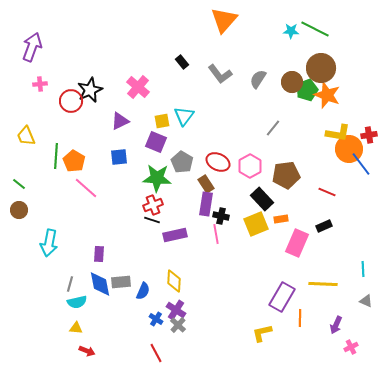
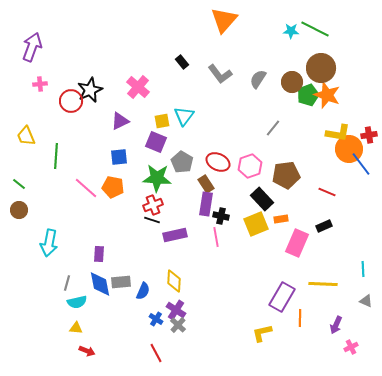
green pentagon at (307, 90): moved 1 px right, 5 px down
orange pentagon at (74, 161): moved 39 px right, 26 px down; rotated 20 degrees counterclockwise
pink hexagon at (250, 166): rotated 10 degrees clockwise
pink line at (216, 234): moved 3 px down
gray line at (70, 284): moved 3 px left, 1 px up
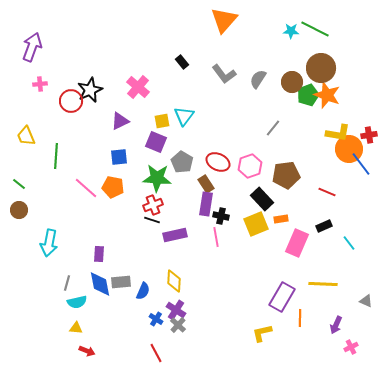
gray L-shape at (220, 74): moved 4 px right
cyan line at (363, 269): moved 14 px left, 26 px up; rotated 35 degrees counterclockwise
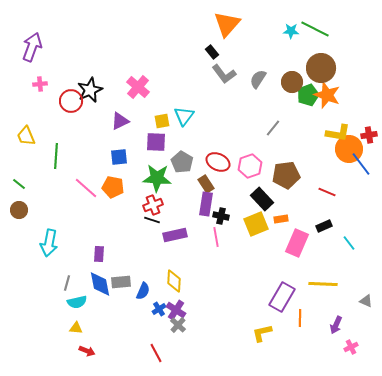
orange triangle at (224, 20): moved 3 px right, 4 px down
black rectangle at (182, 62): moved 30 px right, 10 px up
purple square at (156, 142): rotated 20 degrees counterclockwise
blue cross at (156, 319): moved 3 px right, 10 px up; rotated 24 degrees clockwise
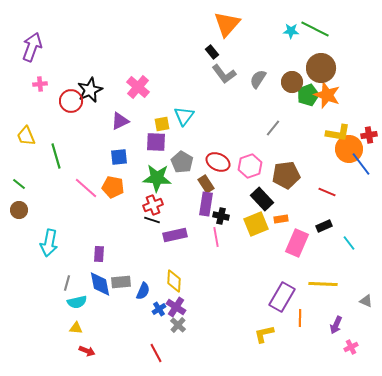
yellow square at (162, 121): moved 3 px down
green line at (56, 156): rotated 20 degrees counterclockwise
purple cross at (176, 310): moved 3 px up
yellow L-shape at (262, 333): moved 2 px right, 1 px down
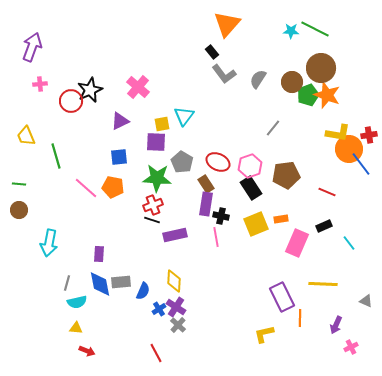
green line at (19, 184): rotated 32 degrees counterclockwise
black rectangle at (262, 199): moved 11 px left, 11 px up; rotated 10 degrees clockwise
purple rectangle at (282, 297): rotated 56 degrees counterclockwise
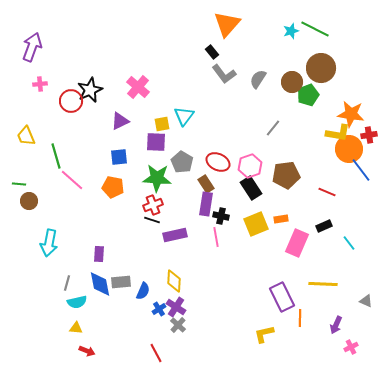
cyan star at (291, 31): rotated 21 degrees counterclockwise
orange star at (327, 95): moved 24 px right, 19 px down; rotated 12 degrees counterclockwise
blue line at (361, 164): moved 6 px down
pink line at (86, 188): moved 14 px left, 8 px up
brown circle at (19, 210): moved 10 px right, 9 px up
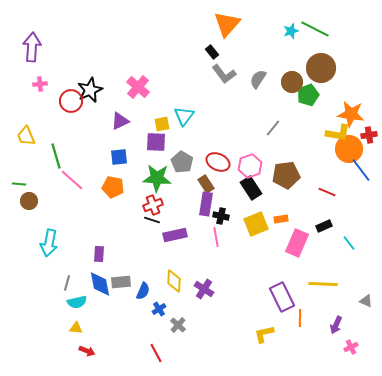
purple arrow at (32, 47): rotated 16 degrees counterclockwise
purple cross at (176, 307): moved 28 px right, 18 px up
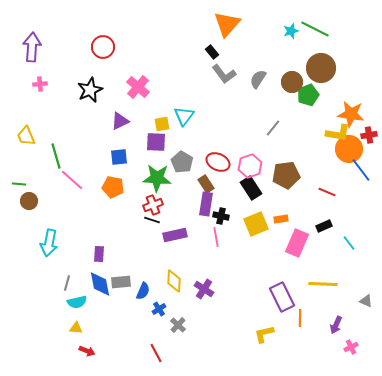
red circle at (71, 101): moved 32 px right, 54 px up
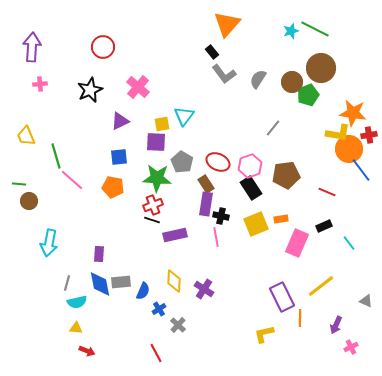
orange star at (351, 114): moved 2 px right, 1 px up
yellow line at (323, 284): moved 2 px left, 2 px down; rotated 40 degrees counterclockwise
